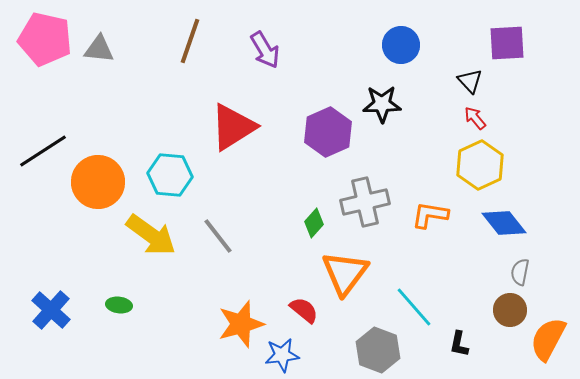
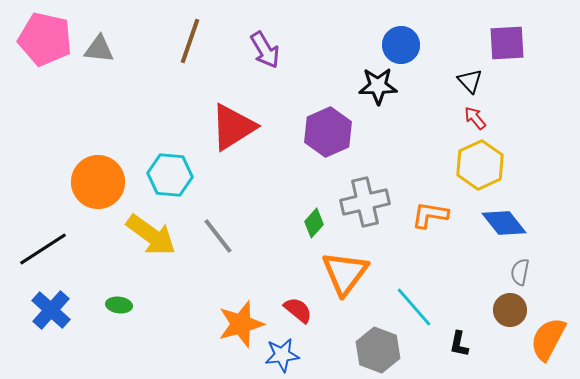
black star: moved 4 px left, 18 px up
black line: moved 98 px down
red semicircle: moved 6 px left
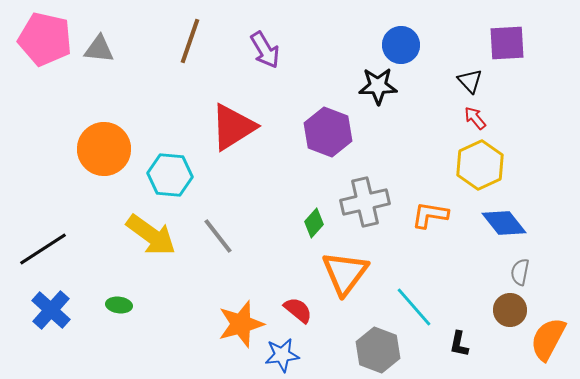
purple hexagon: rotated 15 degrees counterclockwise
orange circle: moved 6 px right, 33 px up
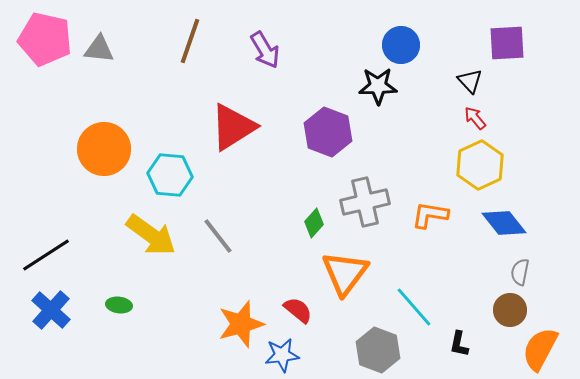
black line: moved 3 px right, 6 px down
orange semicircle: moved 8 px left, 10 px down
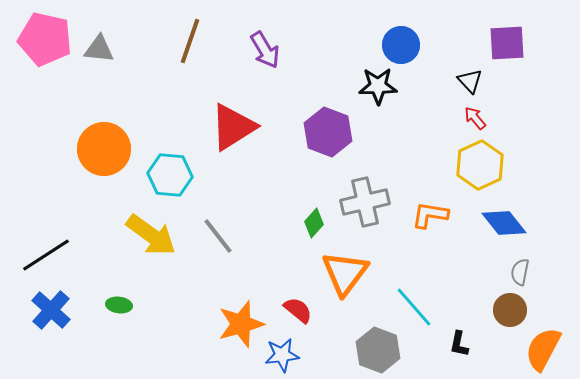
orange semicircle: moved 3 px right
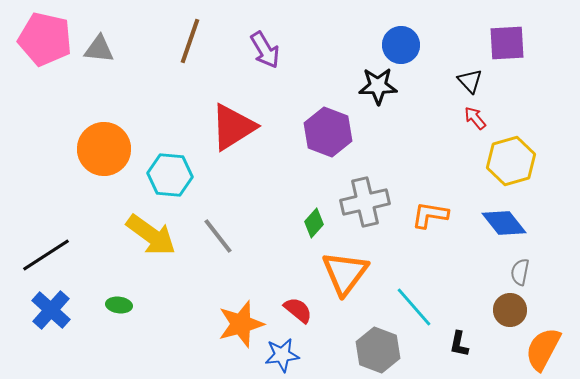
yellow hexagon: moved 31 px right, 4 px up; rotated 9 degrees clockwise
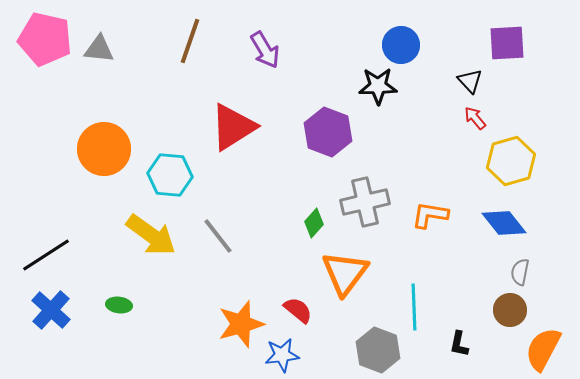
cyan line: rotated 39 degrees clockwise
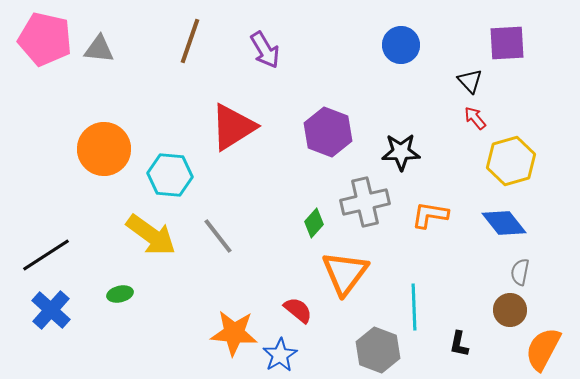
black star: moved 23 px right, 66 px down
green ellipse: moved 1 px right, 11 px up; rotated 20 degrees counterclockwise
orange star: moved 7 px left, 9 px down; rotated 21 degrees clockwise
blue star: moved 2 px left; rotated 24 degrees counterclockwise
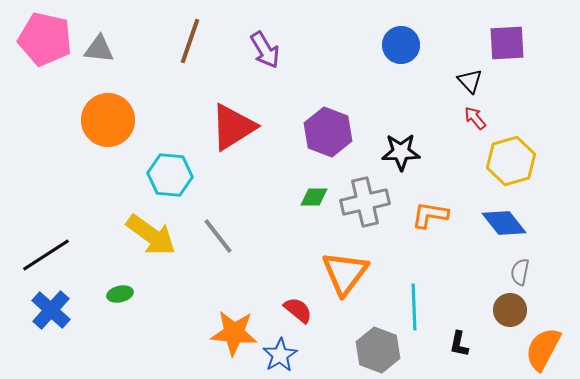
orange circle: moved 4 px right, 29 px up
green diamond: moved 26 px up; rotated 48 degrees clockwise
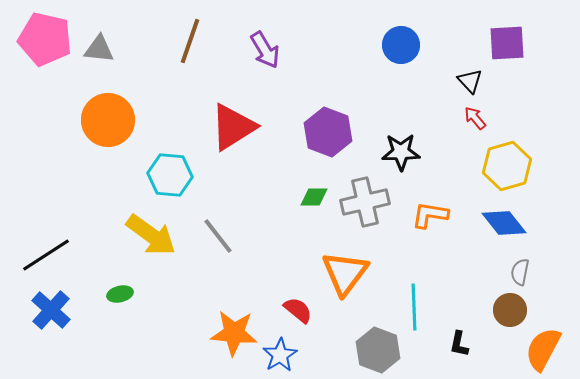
yellow hexagon: moved 4 px left, 5 px down
